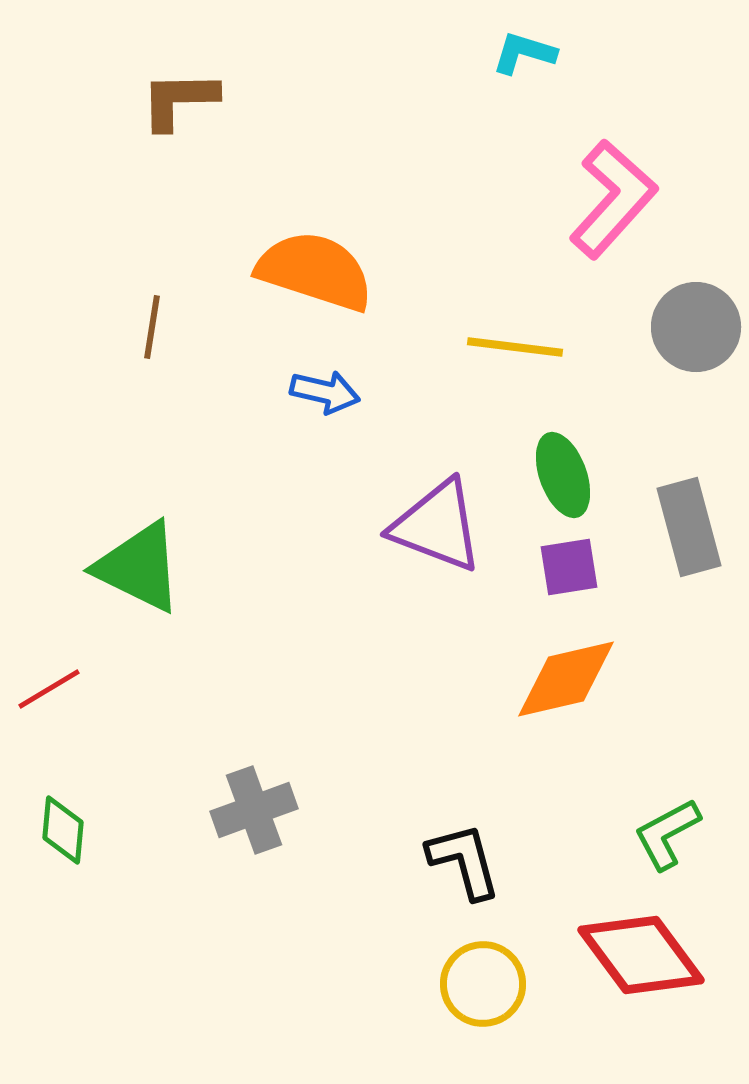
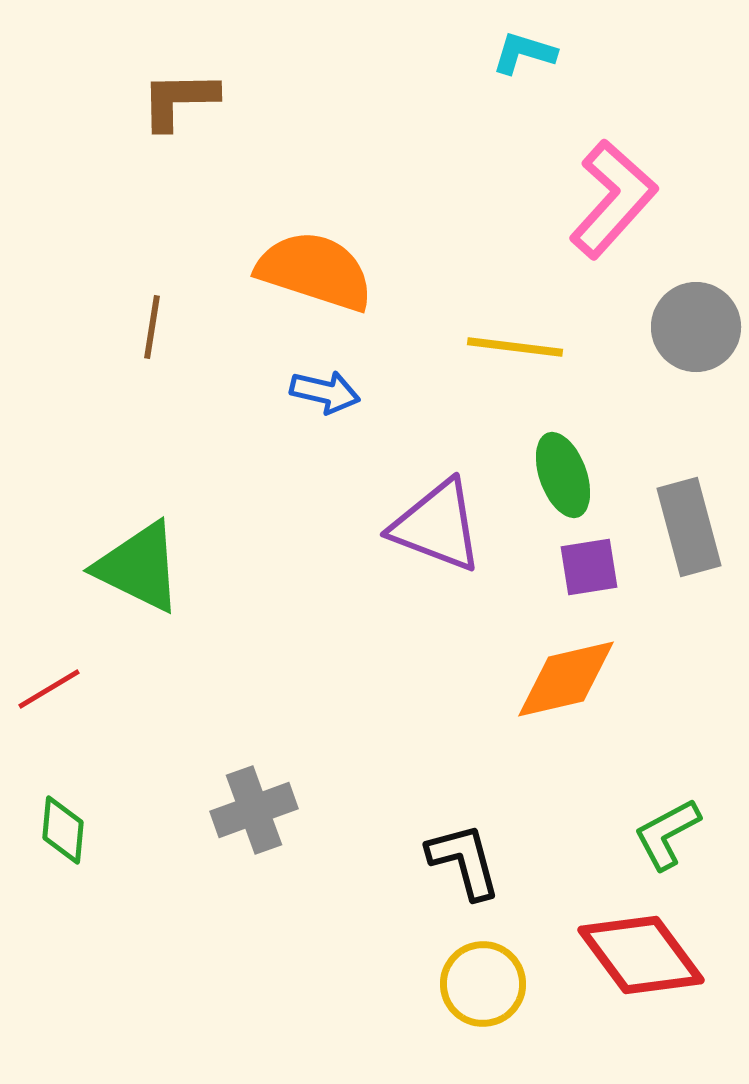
purple square: moved 20 px right
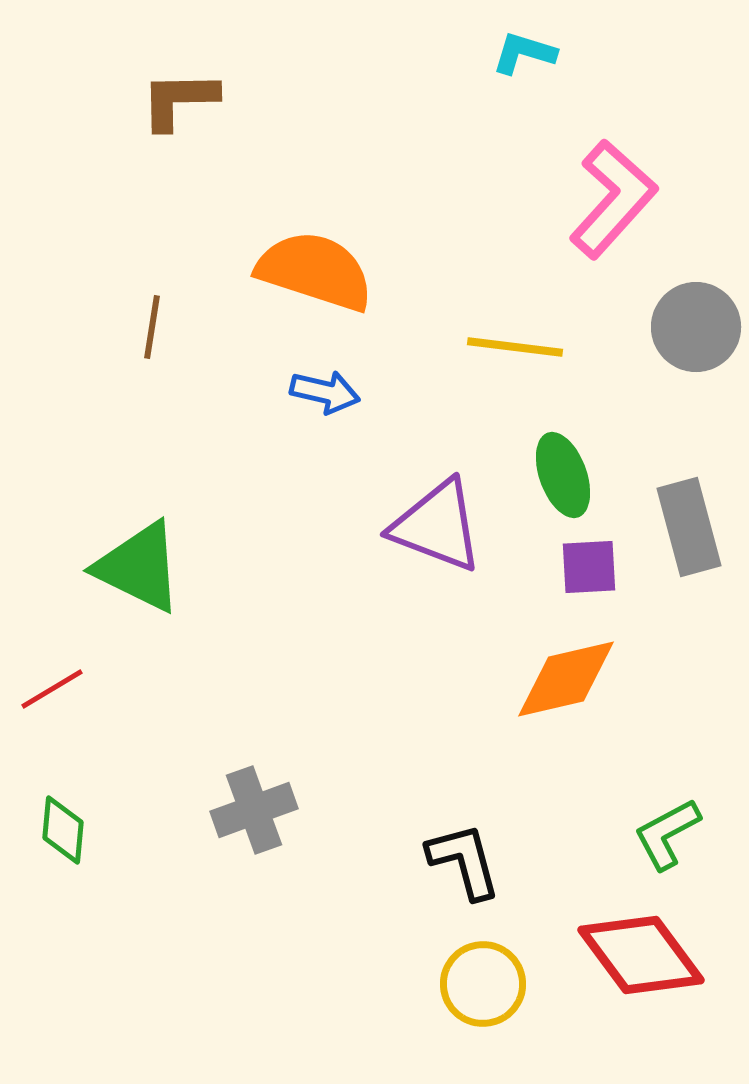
purple square: rotated 6 degrees clockwise
red line: moved 3 px right
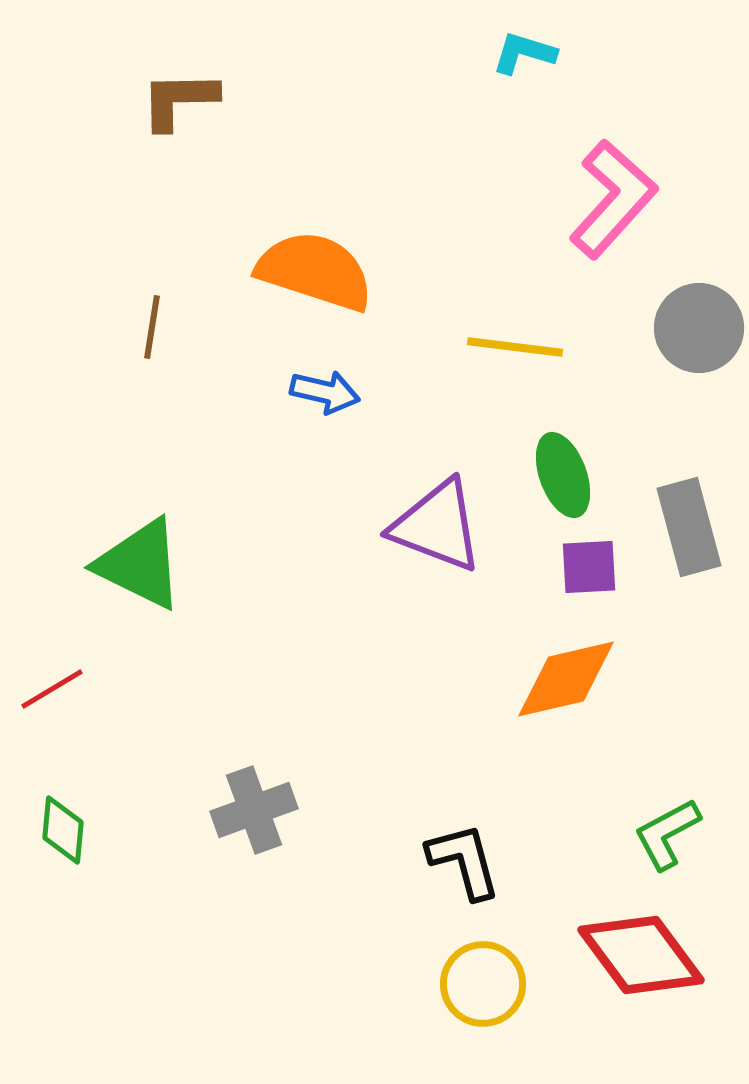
gray circle: moved 3 px right, 1 px down
green triangle: moved 1 px right, 3 px up
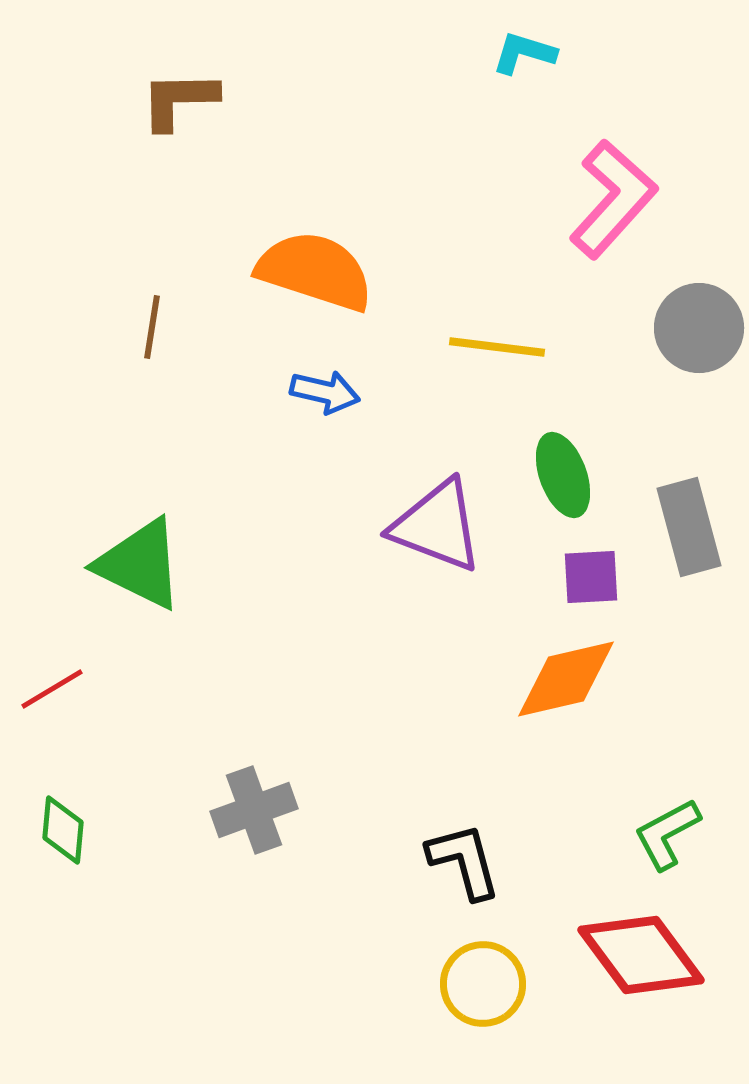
yellow line: moved 18 px left
purple square: moved 2 px right, 10 px down
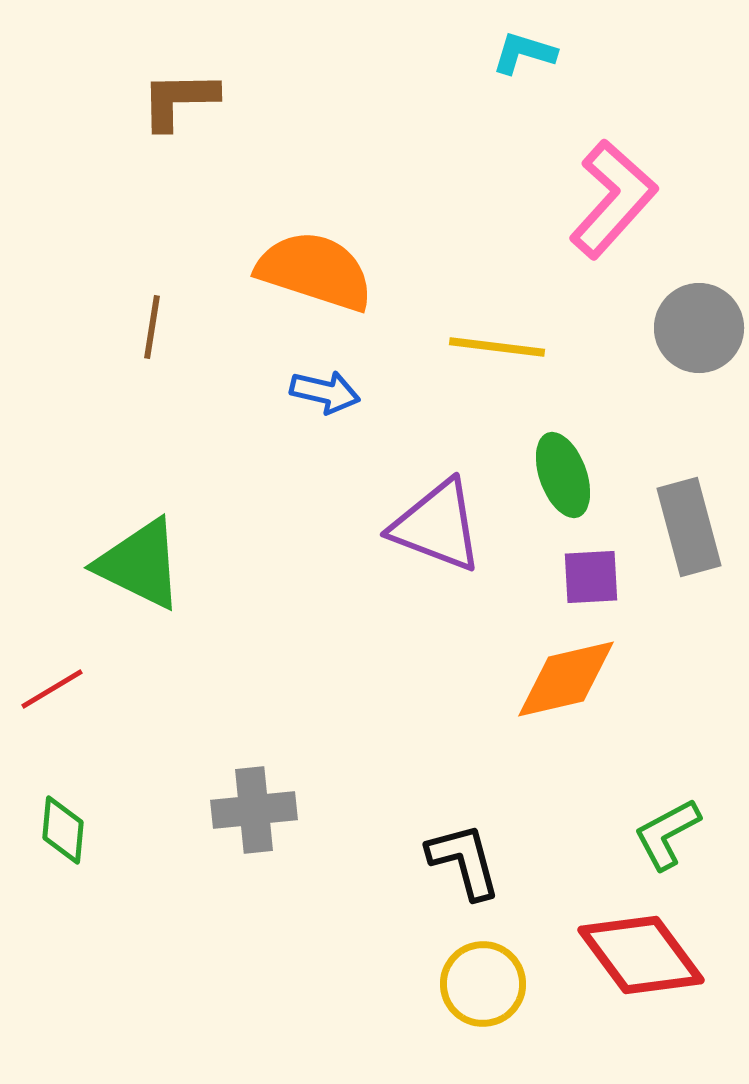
gray cross: rotated 14 degrees clockwise
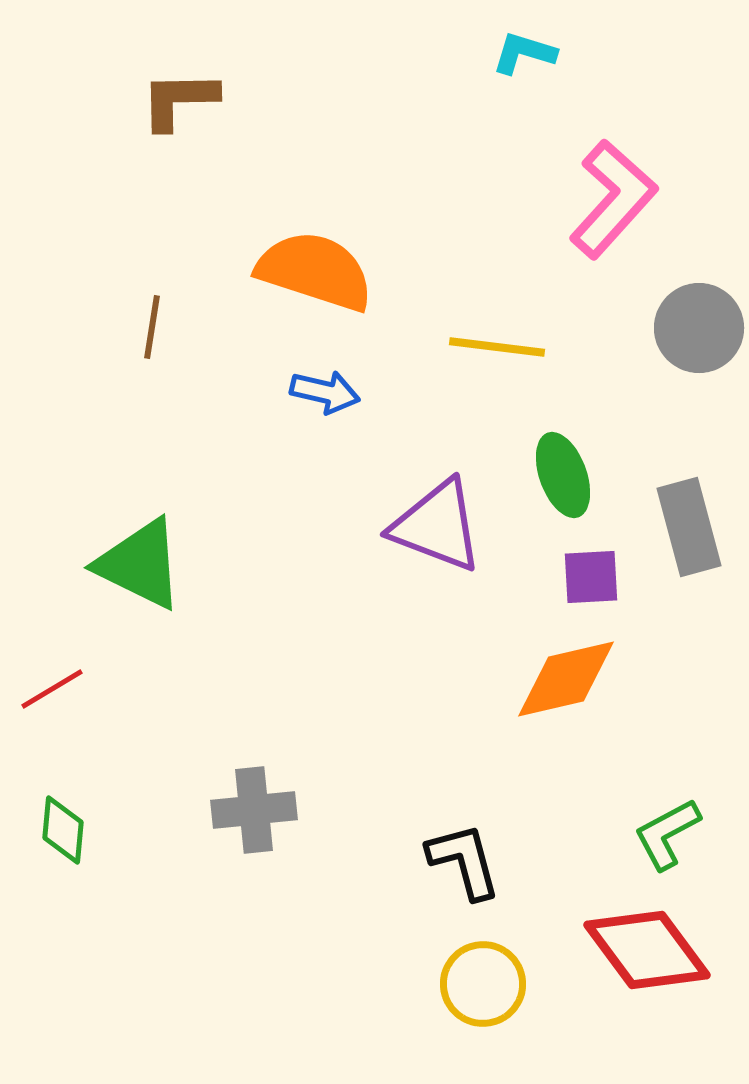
red diamond: moved 6 px right, 5 px up
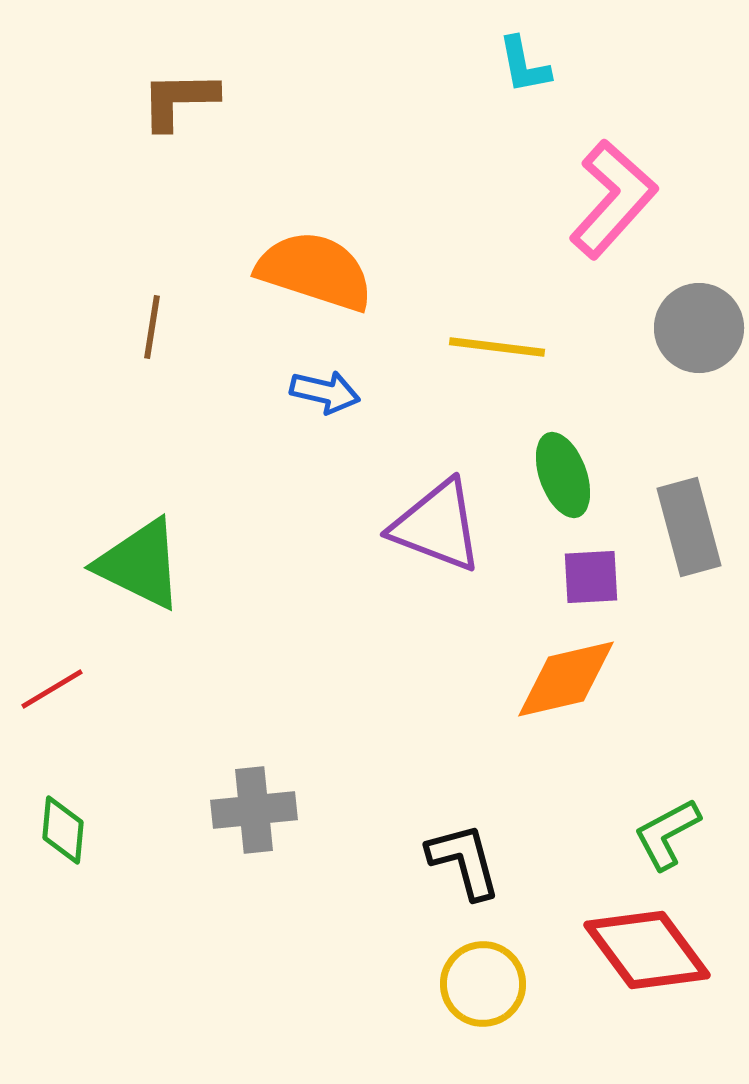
cyan L-shape: moved 12 px down; rotated 118 degrees counterclockwise
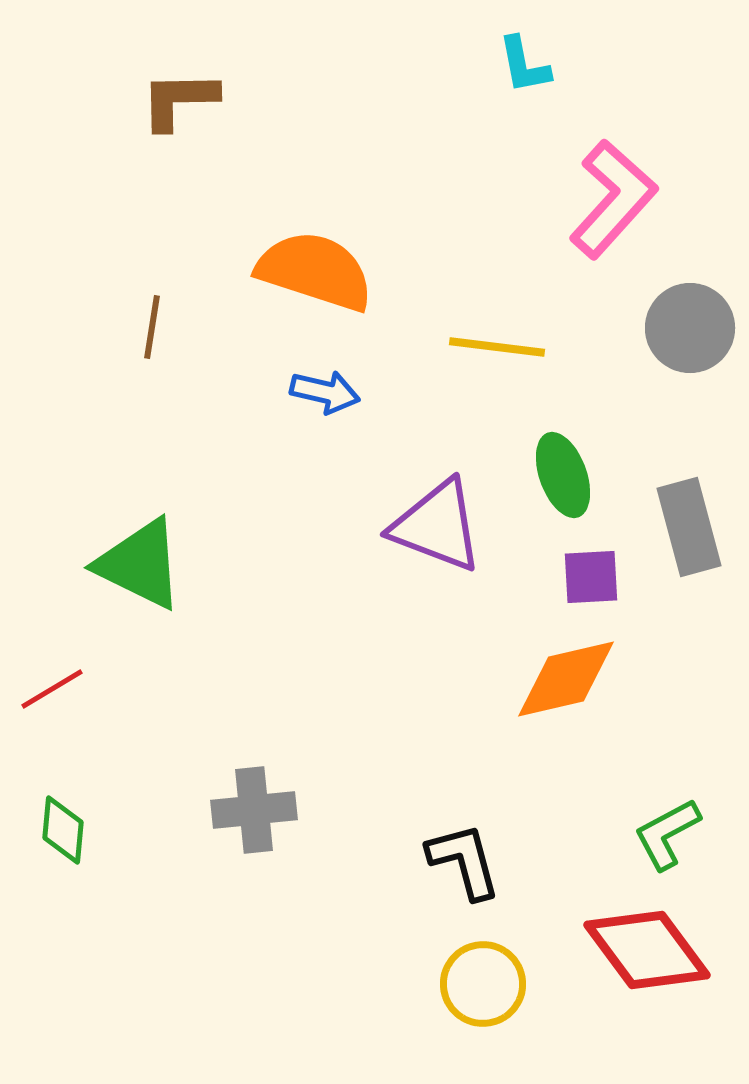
gray circle: moved 9 px left
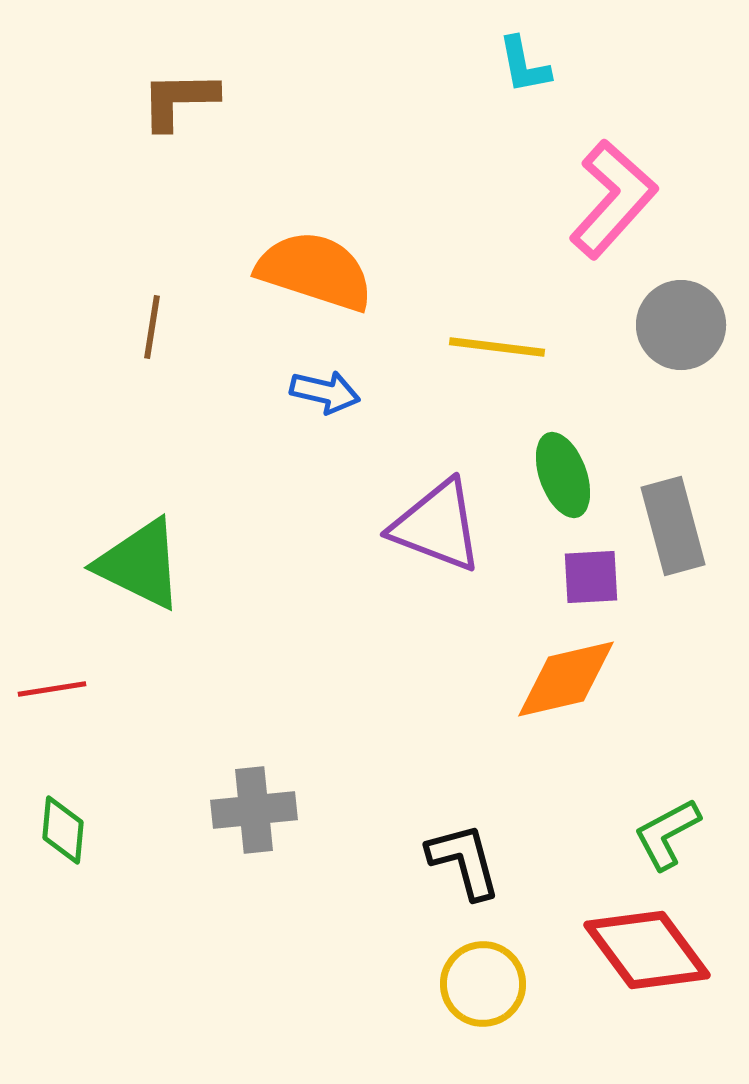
gray circle: moved 9 px left, 3 px up
gray rectangle: moved 16 px left, 1 px up
red line: rotated 22 degrees clockwise
